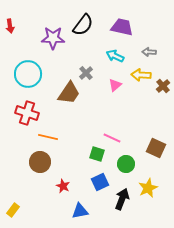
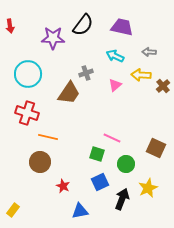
gray cross: rotated 24 degrees clockwise
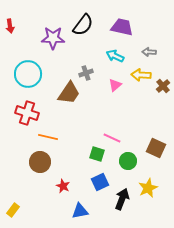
green circle: moved 2 px right, 3 px up
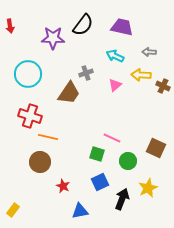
brown cross: rotated 24 degrees counterclockwise
red cross: moved 3 px right, 3 px down
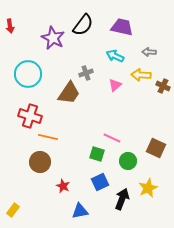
purple star: rotated 25 degrees clockwise
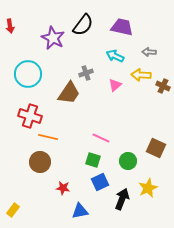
pink line: moved 11 px left
green square: moved 4 px left, 6 px down
red star: moved 2 px down; rotated 16 degrees counterclockwise
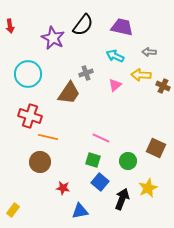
blue square: rotated 24 degrees counterclockwise
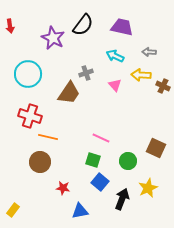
pink triangle: rotated 32 degrees counterclockwise
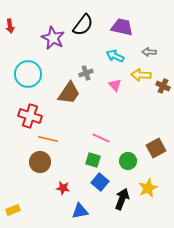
orange line: moved 2 px down
brown square: rotated 36 degrees clockwise
yellow rectangle: rotated 32 degrees clockwise
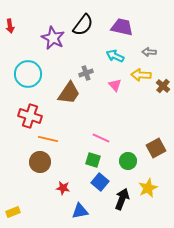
brown cross: rotated 16 degrees clockwise
yellow rectangle: moved 2 px down
